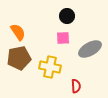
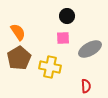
brown pentagon: rotated 20 degrees counterclockwise
red semicircle: moved 10 px right
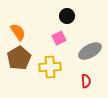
pink square: moved 4 px left; rotated 24 degrees counterclockwise
gray ellipse: moved 2 px down
yellow cross: rotated 15 degrees counterclockwise
red semicircle: moved 5 px up
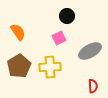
brown pentagon: moved 8 px down
red semicircle: moved 7 px right, 5 px down
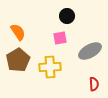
pink square: moved 1 px right; rotated 16 degrees clockwise
brown pentagon: moved 1 px left, 6 px up
red semicircle: moved 1 px right, 2 px up
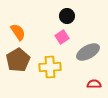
pink square: moved 2 px right, 1 px up; rotated 24 degrees counterclockwise
gray ellipse: moved 2 px left, 1 px down
red semicircle: rotated 88 degrees counterclockwise
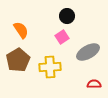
orange semicircle: moved 3 px right, 2 px up
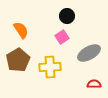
gray ellipse: moved 1 px right, 1 px down
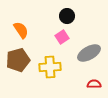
brown pentagon: rotated 15 degrees clockwise
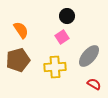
gray ellipse: moved 3 px down; rotated 20 degrees counterclockwise
yellow cross: moved 5 px right
red semicircle: rotated 32 degrees clockwise
